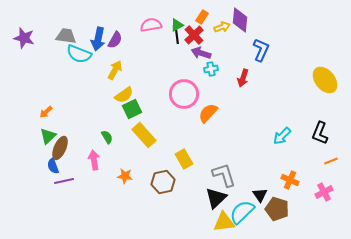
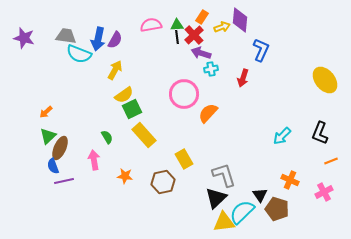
green triangle at (177, 25): rotated 24 degrees clockwise
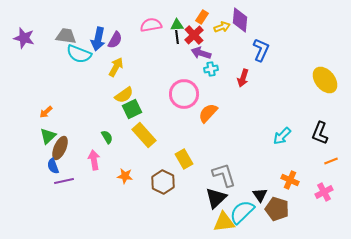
yellow arrow at (115, 70): moved 1 px right, 3 px up
brown hexagon at (163, 182): rotated 20 degrees counterclockwise
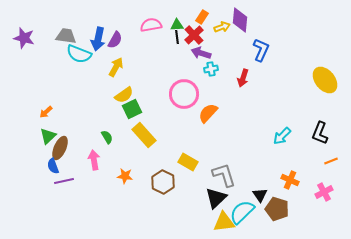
yellow rectangle at (184, 159): moved 4 px right, 3 px down; rotated 30 degrees counterclockwise
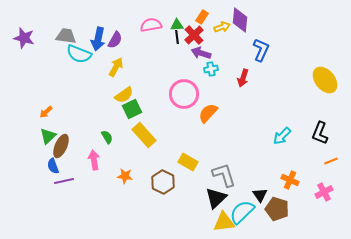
brown ellipse at (60, 148): moved 1 px right, 2 px up
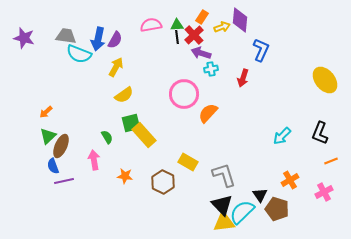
green square at (132, 109): moved 1 px left, 14 px down; rotated 12 degrees clockwise
orange cross at (290, 180): rotated 36 degrees clockwise
black triangle at (216, 198): moved 6 px right, 7 px down; rotated 30 degrees counterclockwise
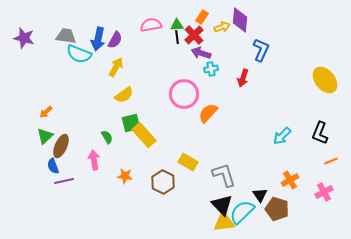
green triangle at (48, 136): moved 3 px left
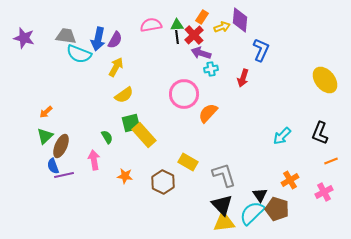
purple line at (64, 181): moved 6 px up
cyan semicircle at (242, 212): moved 10 px right, 1 px down
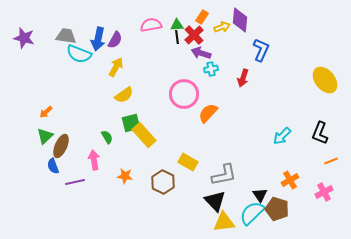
purple line at (64, 175): moved 11 px right, 7 px down
gray L-shape at (224, 175): rotated 96 degrees clockwise
black triangle at (222, 205): moved 7 px left, 4 px up
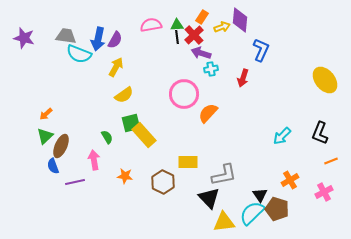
orange arrow at (46, 112): moved 2 px down
yellow rectangle at (188, 162): rotated 30 degrees counterclockwise
black triangle at (215, 201): moved 6 px left, 3 px up
